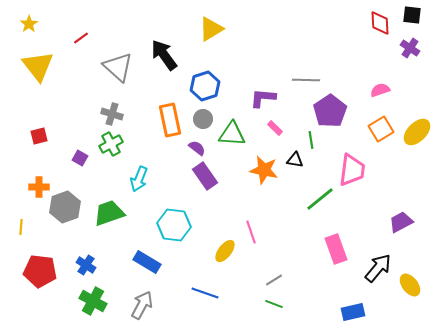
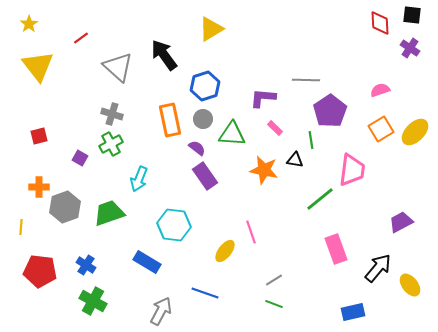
yellow ellipse at (417, 132): moved 2 px left
gray arrow at (142, 305): moved 19 px right, 6 px down
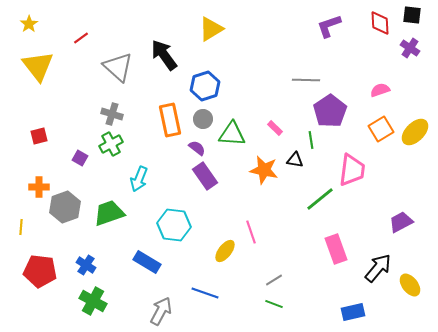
purple L-shape at (263, 98): moved 66 px right, 72 px up; rotated 24 degrees counterclockwise
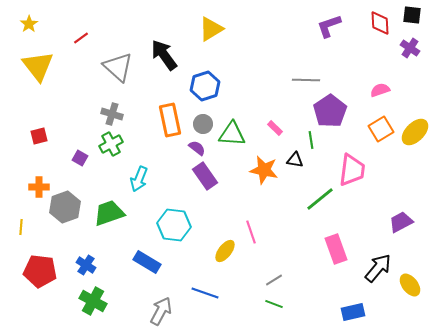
gray circle at (203, 119): moved 5 px down
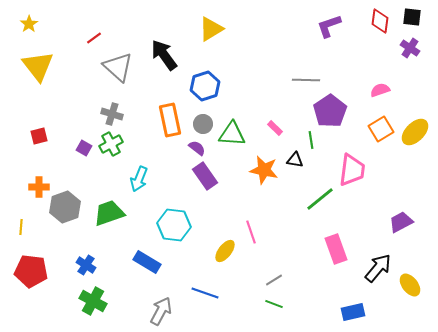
black square at (412, 15): moved 2 px down
red diamond at (380, 23): moved 2 px up; rotated 10 degrees clockwise
red line at (81, 38): moved 13 px right
purple square at (80, 158): moved 4 px right, 10 px up
red pentagon at (40, 271): moved 9 px left
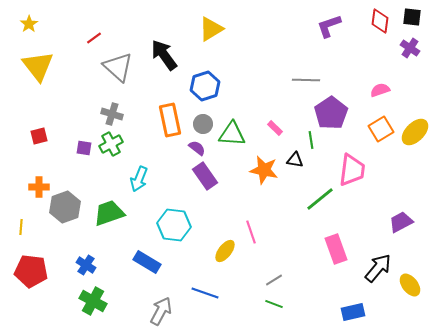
purple pentagon at (330, 111): moved 1 px right, 2 px down
purple square at (84, 148): rotated 21 degrees counterclockwise
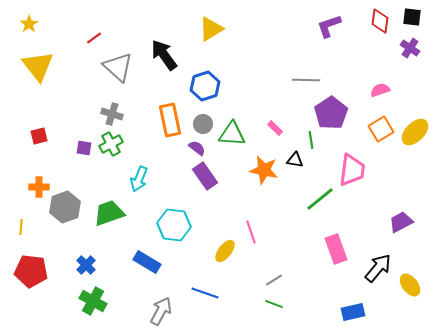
blue cross at (86, 265): rotated 12 degrees clockwise
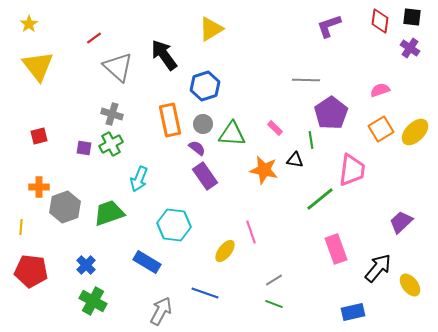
purple trapezoid at (401, 222): rotated 15 degrees counterclockwise
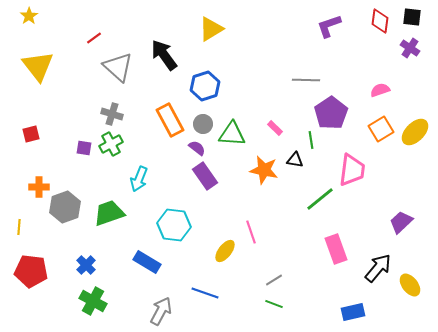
yellow star at (29, 24): moved 8 px up
orange rectangle at (170, 120): rotated 16 degrees counterclockwise
red square at (39, 136): moved 8 px left, 2 px up
yellow line at (21, 227): moved 2 px left
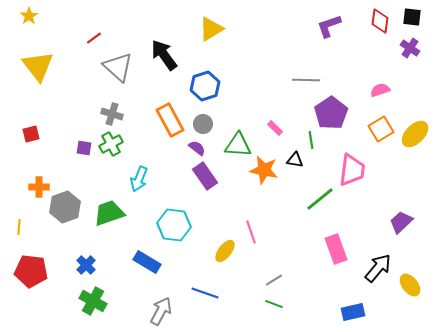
yellow ellipse at (415, 132): moved 2 px down
green triangle at (232, 134): moved 6 px right, 11 px down
